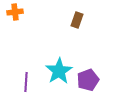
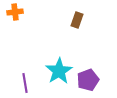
purple line: moved 1 px left, 1 px down; rotated 12 degrees counterclockwise
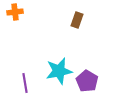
cyan star: rotated 20 degrees clockwise
purple pentagon: moved 1 px left, 1 px down; rotated 20 degrees counterclockwise
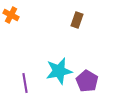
orange cross: moved 4 px left, 3 px down; rotated 35 degrees clockwise
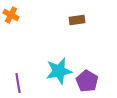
brown rectangle: rotated 63 degrees clockwise
purple line: moved 7 px left
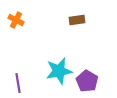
orange cross: moved 5 px right, 5 px down
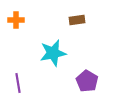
orange cross: rotated 28 degrees counterclockwise
cyan star: moved 6 px left, 18 px up
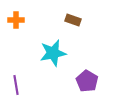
brown rectangle: moved 4 px left; rotated 28 degrees clockwise
purple line: moved 2 px left, 2 px down
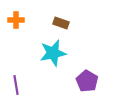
brown rectangle: moved 12 px left, 3 px down
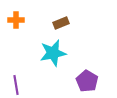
brown rectangle: rotated 42 degrees counterclockwise
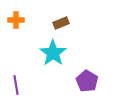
cyan star: rotated 24 degrees counterclockwise
